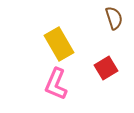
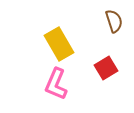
brown semicircle: moved 3 px down
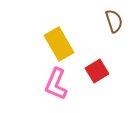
red square: moved 9 px left, 3 px down
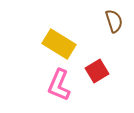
yellow rectangle: rotated 28 degrees counterclockwise
pink L-shape: moved 3 px right, 1 px down
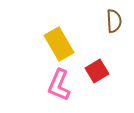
brown semicircle: rotated 15 degrees clockwise
yellow rectangle: rotated 28 degrees clockwise
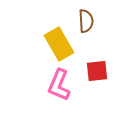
brown semicircle: moved 28 px left
red square: rotated 25 degrees clockwise
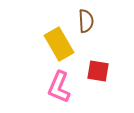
red square: moved 1 px right; rotated 15 degrees clockwise
pink L-shape: moved 2 px down
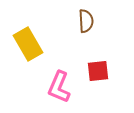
yellow rectangle: moved 31 px left
red square: rotated 15 degrees counterclockwise
